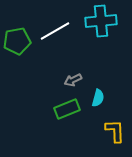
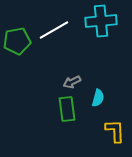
white line: moved 1 px left, 1 px up
gray arrow: moved 1 px left, 2 px down
green rectangle: rotated 75 degrees counterclockwise
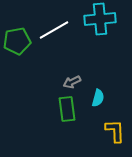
cyan cross: moved 1 px left, 2 px up
